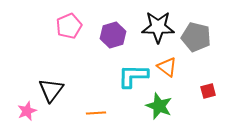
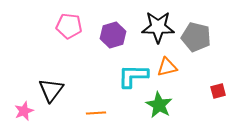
pink pentagon: rotated 30 degrees clockwise
orange triangle: rotated 50 degrees counterclockwise
red square: moved 10 px right
green star: moved 1 px up; rotated 8 degrees clockwise
pink star: moved 3 px left
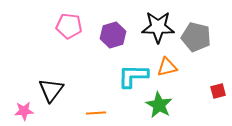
pink star: rotated 18 degrees clockwise
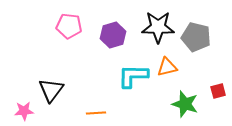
green star: moved 26 px right, 1 px up; rotated 12 degrees counterclockwise
